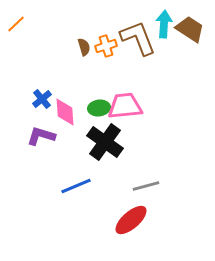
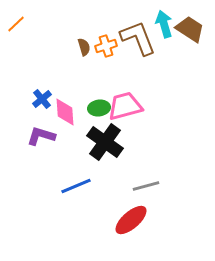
cyan arrow: rotated 20 degrees counterclockwise
pink trapezoid: rotated 9 degrees counterclockwise
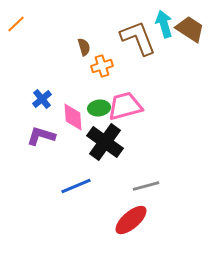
orange cross: moved 4 px left, 20 px down
pink diamond: moved 8 px right, 5 px down
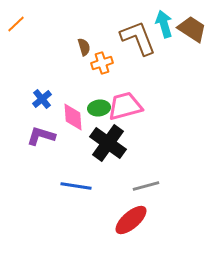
brown trapezoid: moved 2 px right
orange cross: moved 3 px up
black cross: moved 3 px right, 1 px down
blue line: rotated 32 degrees clockwise
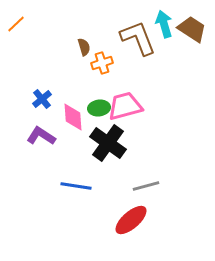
purple L-shape: rotated 16 degrees clockwise
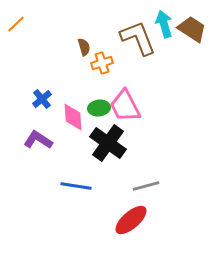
pink trapezoid: rotated 102 degrees counterclockwise
purple L-shape: moved 3 px left, 4 px down
